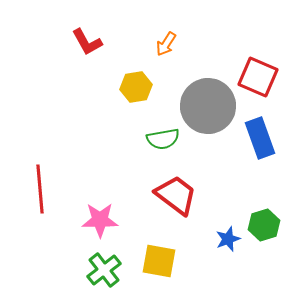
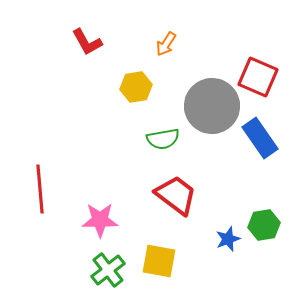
gray circle: moved 4 px right
blue rectangle: rotated 15 degrees counterclockwise
green hexagon: rotated 8 degrees clockwise
green cross: moved 4 px right
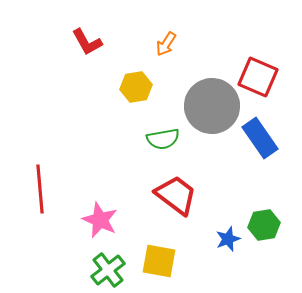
pink star: rotated 24 degrees clockwise
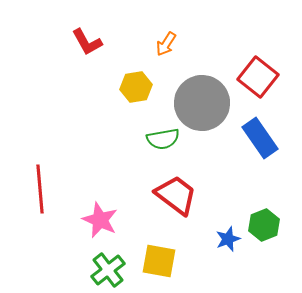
red square: rotated 15 degrees clockwise
gray circle: moved 10 px left, 3 px up
green hexagon: rotated 12 degrees counterclockwise
